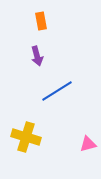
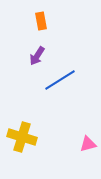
purple arrow: rotated 48 degrees clockwise
blue line: moved 3 px right, 11 px up
yellow cross: moved 4 px left
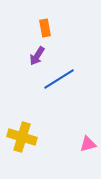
orange rectangle: moved 4 px right, 7 px down
blue line: moved 1 px left, 1 px up
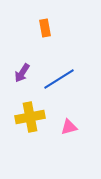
purple arrow: moved 15 px left, 17 px down
yellow cross: moved 8 px right, 20 px up; rotated 28 degrees counterclockwise
pink triangle: moved 19 px left, 17 px up
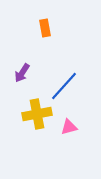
blue line: moved 5 px right, 7 px down; rotated 16 degrees counterclockwise
yellow cross: moved 7 px right, 3 px up
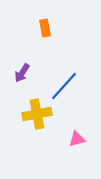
pink triangle: moved 8 px right, 12 px down
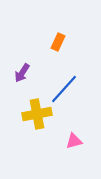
orange rectangle: moved 13 px right, 14 px down; rotated 36 degrees clockwise
blue line: moved 3 px down
pink triangle: moved 3 px left, 2 px down
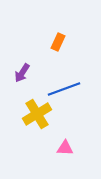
blue line: rotated 28 degrees clockwise
yellow cross: rotated 20 degrees counterclockwise
pink triangle: moved 9 px left, 7 px down; rotated 18 degrees clockwise
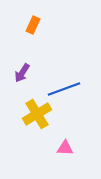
orange rectangle: moved 25 px left, 17 px up
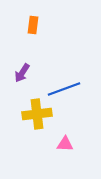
orange rectangle: rotated 18 degrees counterclockwise
yellow cross: rotated 24 degrees clockwise
pink triangle: moved 4 px up
